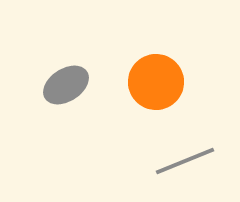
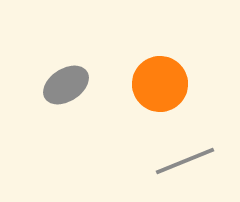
orange circle: moved 4 px right, 2 px down
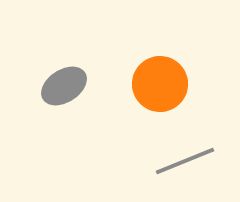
gray ellipse: moved 2 px left, 1 px down
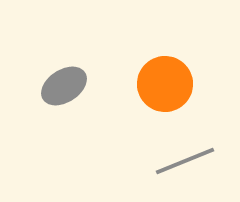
orange circle: moved 5 px right
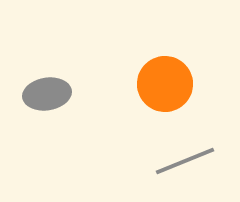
gray ellipse: moved 17 px left, 8 px down; rotated 24 degrees clockwise
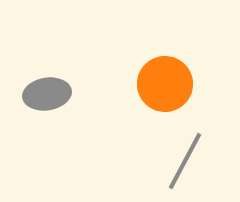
gray line: rotated 40 degrees counterclockwise
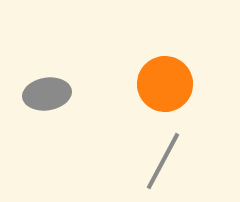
gray line: moved 22 px left
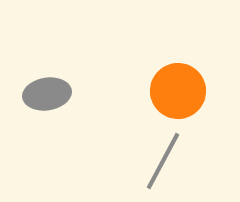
orange circle: moved 13 px right, 7 px down
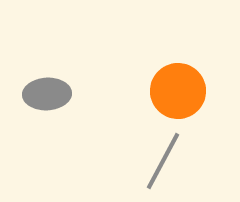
gray ellipse: rotated 6 degrees clockwise
